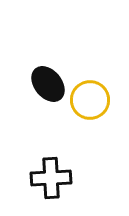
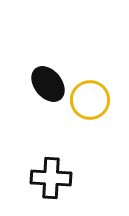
black cross: rotated 6 degrees clockwise
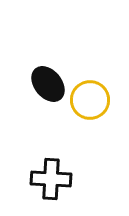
black cross: moved 1 px down
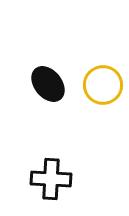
yellow circle: moved 13 px right, 15 px up
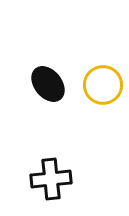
black cross: rotated 9 degrees counterclockwise
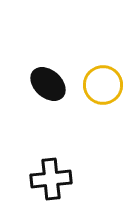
black ellipse: rotated 9 degrees counterclockwise
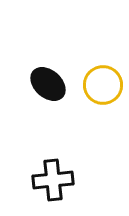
black cross: moved 2 px right, 1 px down
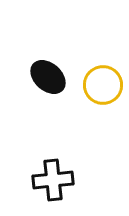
black ellipse: moved 7 px up
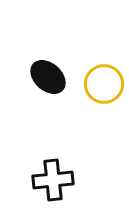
yellow circle: moved 1 px right, 1 px up
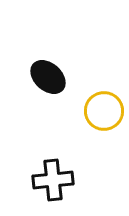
yellow circle: moved 27 px down
